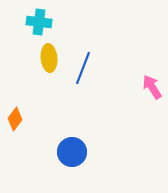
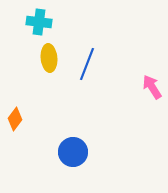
blue line: moved 4 px right, 4 px up
blue circle: moved 1 px right
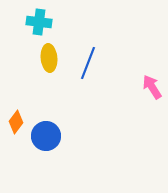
blue line: moved 1 px right, 1 px up
orange diamond: moved 1 px right, 3 px down
blue circle: moved 27 px left, 16 px up
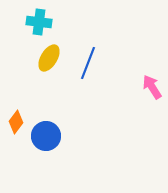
yellow ellipse: rotated 36 degrees clockwise
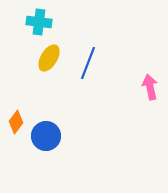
pink arrow: moved 2 px left; rotated 20 degrees clockwise
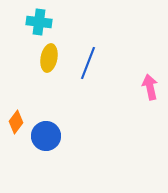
yellow ellipse: rotated 20 degrees counterclockwise
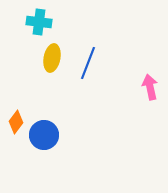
yellow ellipse: moved 3 px right
blue circle: moved 2 px left, 1 px up
